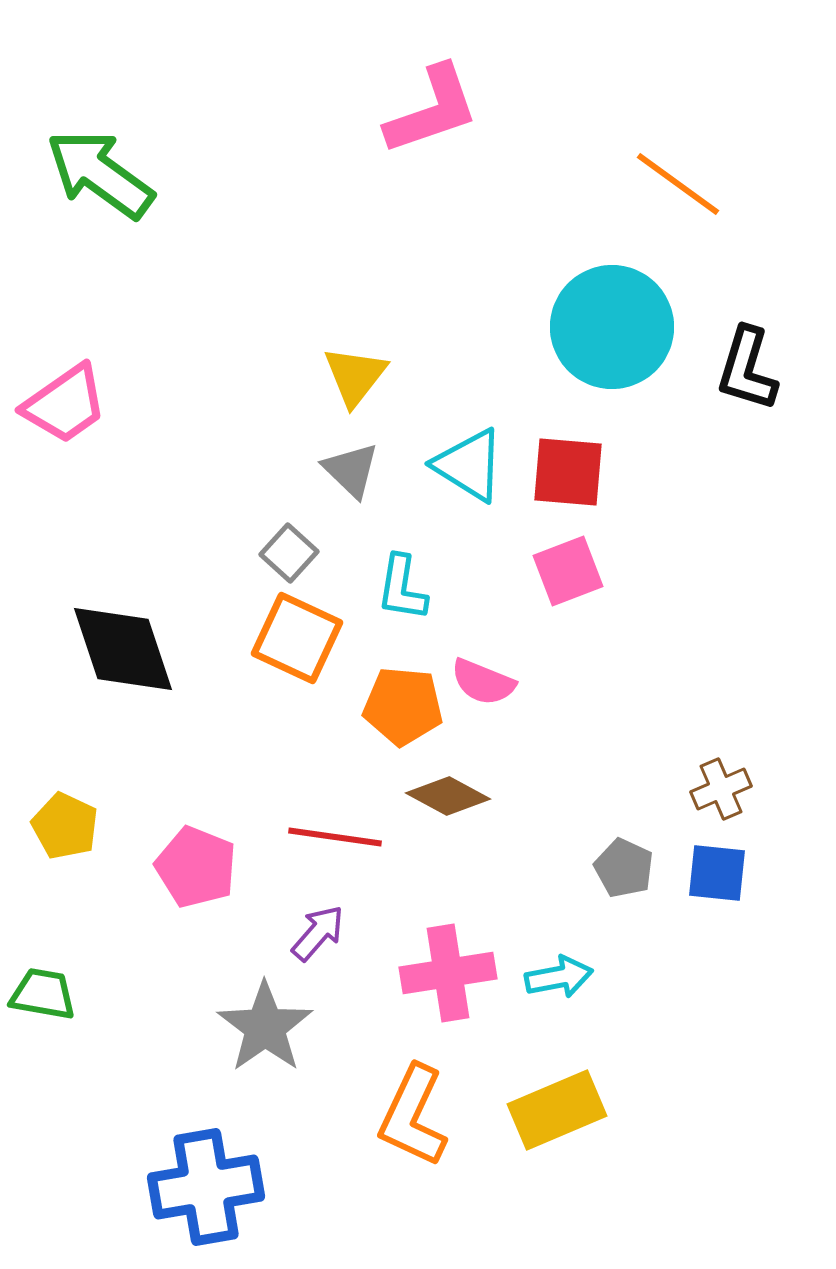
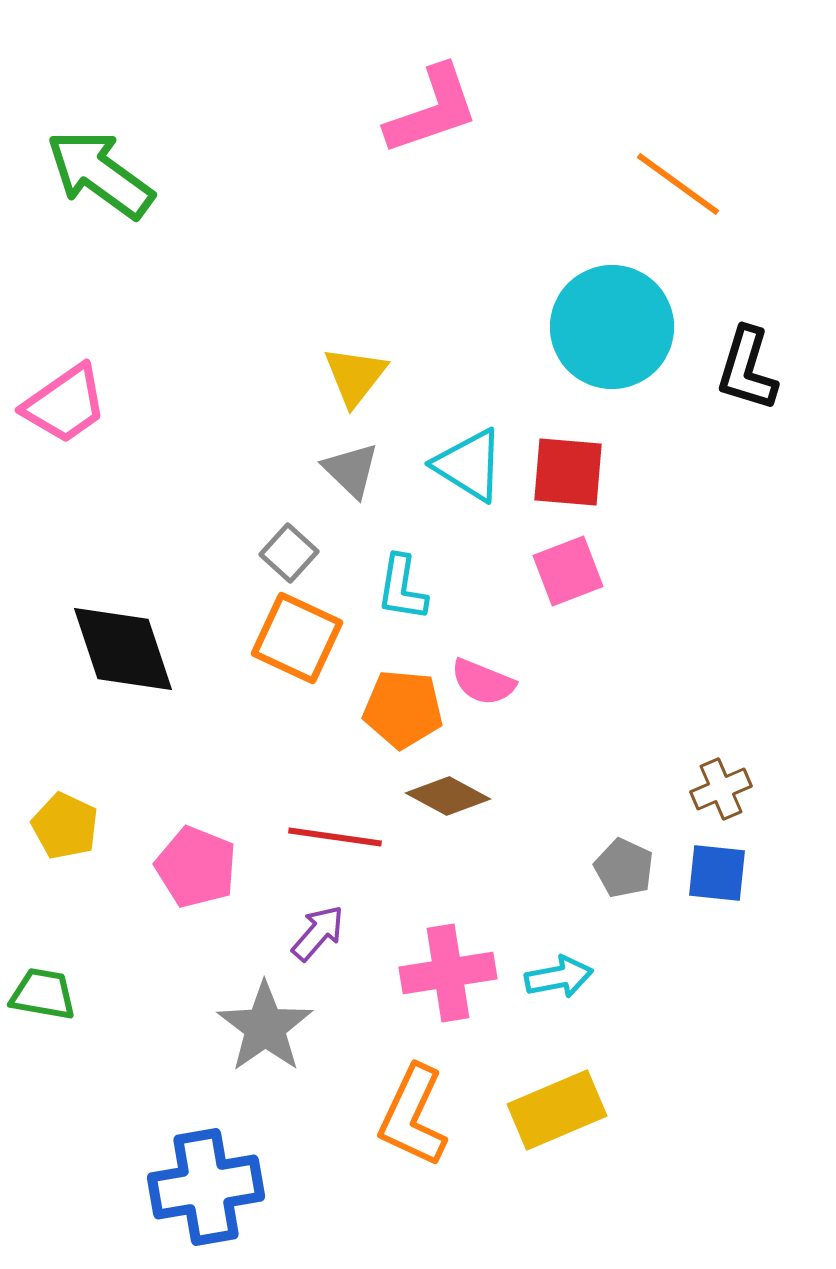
orange pentagon: moved 3 px down
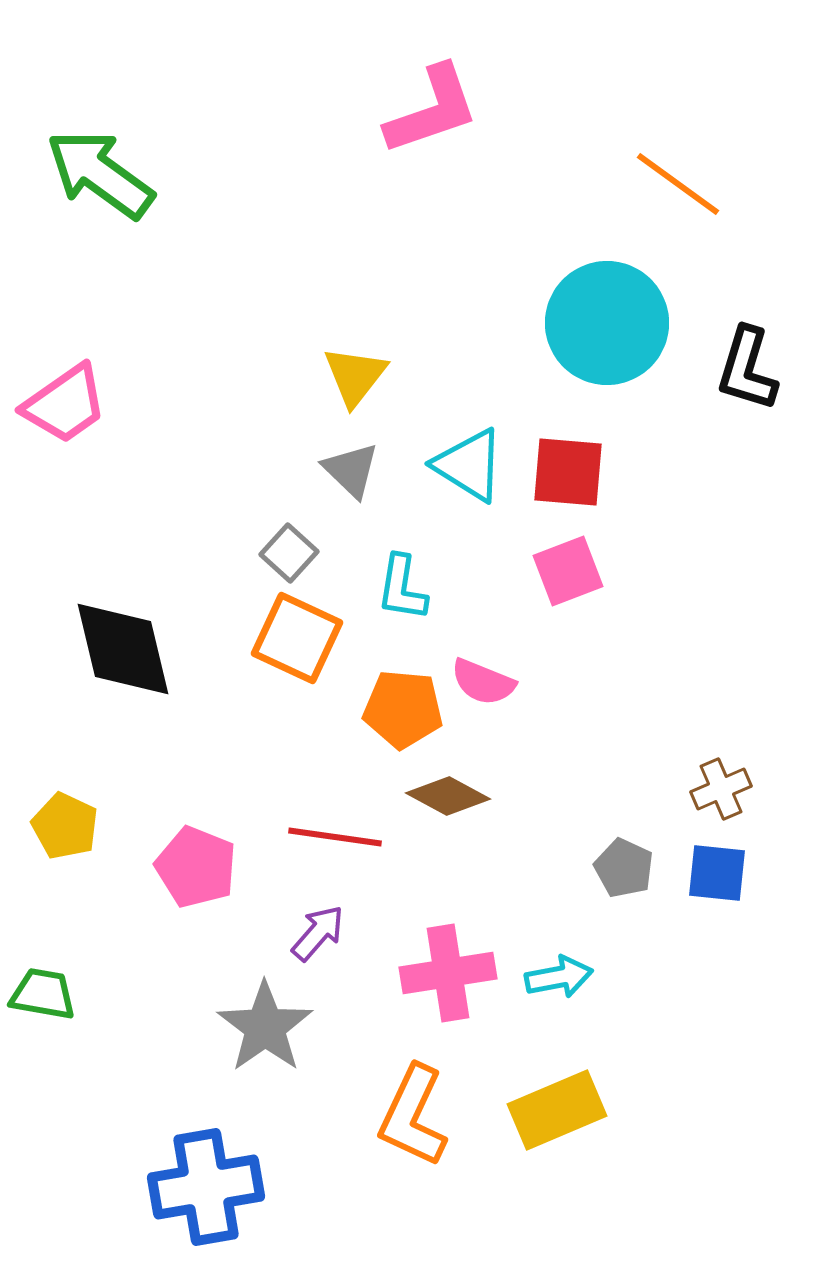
cyan circle: moved 5 px left, 4 px up
black diamond: rotated 5 degrees clockwise
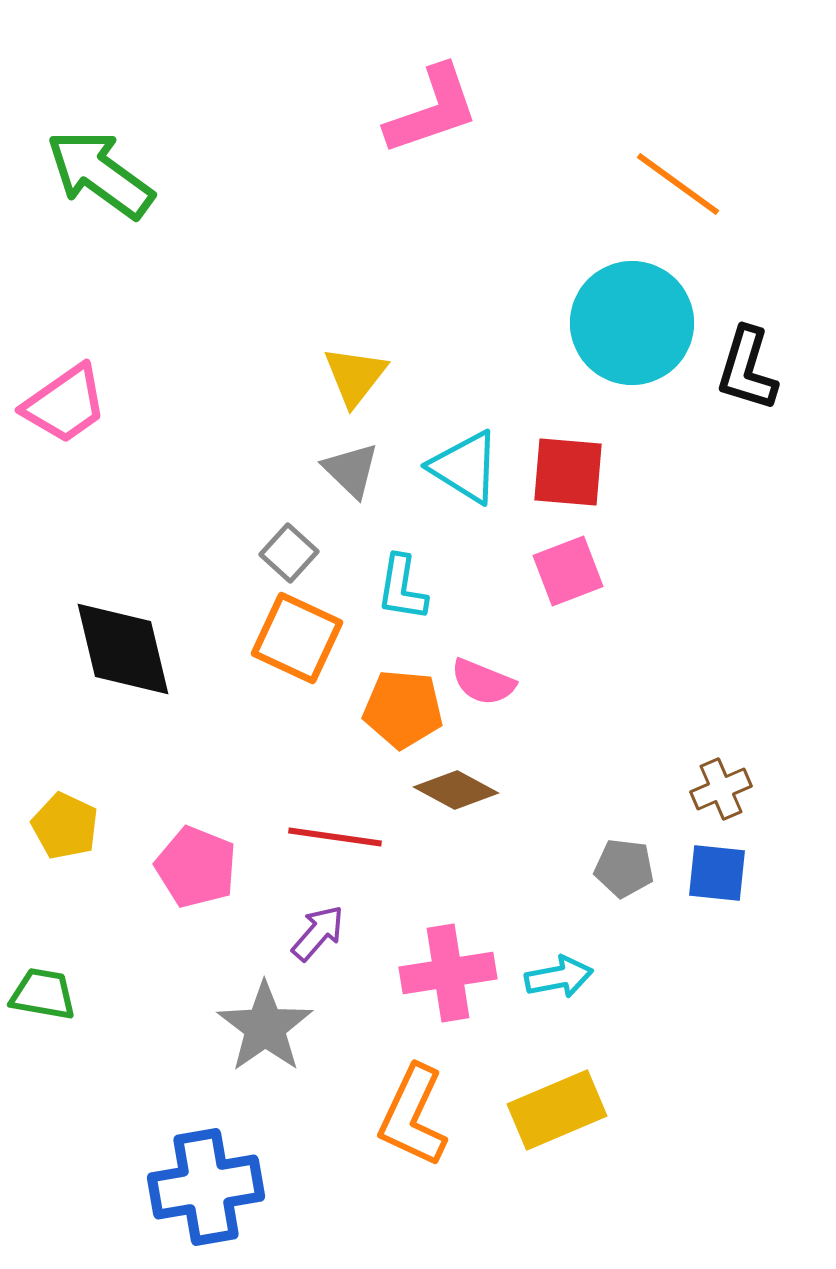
cyan circle: moved 25 px right
cyan triangle: moved 4 px left, 2 px down
brown diamond: moved 8 px right, 6 px up
gray pentagon: rotated 18 degrees counterclockwise
